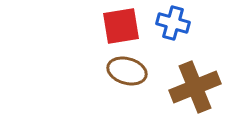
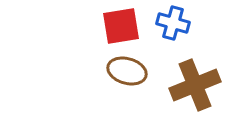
brown cross: moved 2 px up
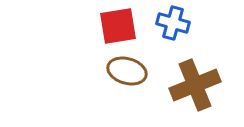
red square: moved 3 px left
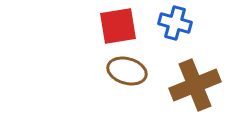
blue cross: moved 2 px right
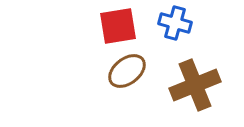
brown ellipse: rotated 54 degrees counterclockwise
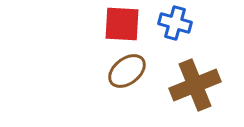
red square: moved 4 px right, 2 px up; rotated 12 degrees clockwise
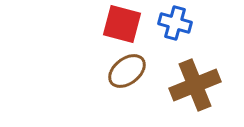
red square: rotated 12 degrees clockwise
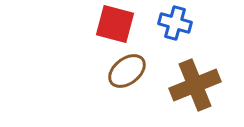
red square: moved 7 px left
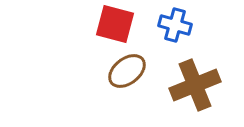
blue cross: moved 2 px down
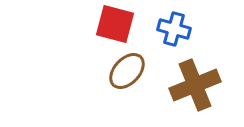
blue cross: moved 1 px left, 4 px down
brown ellipse: rotated 9 degrees counterclockwise
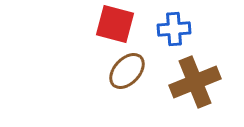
blue cross: rotated 20 degrees counterclockwise
brown cross: moved 3 px up
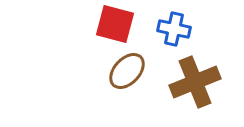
blue cross: rotated 16 degrees clockwise
